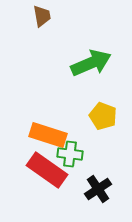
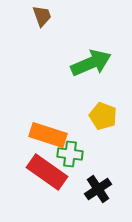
brown trapezoid: rotated 10 degrees counterclockwise
red rectangle: moved 2 px down
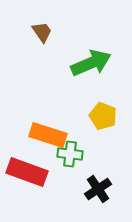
brown trapezoid: moved 16 px down; rotated 15 degrees counterclockwise
red rectangle: moved 20 px left; rotated 15 degrees counterclockwise
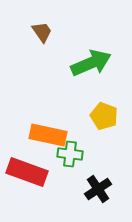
yellow pentagon: moved 1 px right
orange rectangle: rotated 6 degrees counterclockwise
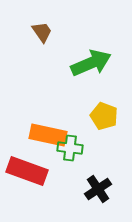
green cross: moved 6 px up
red rectangle: moved 1 px up
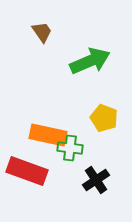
green arrow: moved 1 px left, 2 px up
yellow pentagon: moved 2 px down
black cross: moved 2 px left, 9 px up
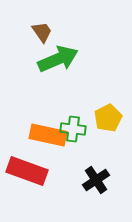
green arrow: moved 32 px left, 2 px up
yellow pentagon: moved 4 px right; rotated 24 degrees clockwise
green cross: moved 3 px right, 19 px up
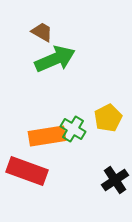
brown trapezoid: rotated 25 degrees counterclockwise
green arrow: moved 3 px left
green cross: rotated 25 degrees clockwise
orange rectangle: moved 1 px left, 1 px down; rotated 21 degrees counterclockwise
black cross: moved 19 px right
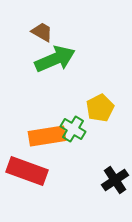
yellow pentagon: moved 8 px left, 10 px up
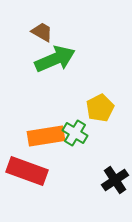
green cross: moved 2 px right, 4 px down
orange rectangle: moved 1 px left
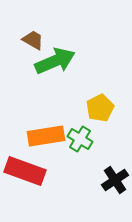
brown trapezoid: moved 9 px left, 8 px down
green arrow: moved 2 px down
green cross: moved 5 px right, 6 px down
red rectangle: moved 2 px left
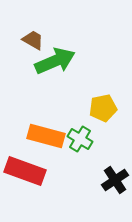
yellow pentagon: moved 3 px right; rotated 16 degrees clockwise
orange rectangle: rotated 24 degrees clockwise
